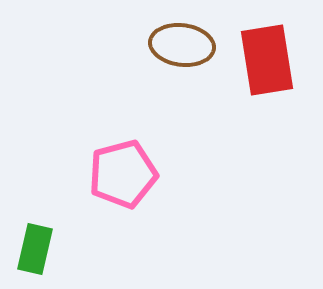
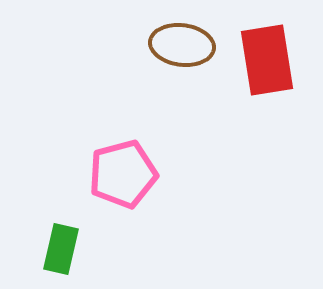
green rectangle: moved 26 px right
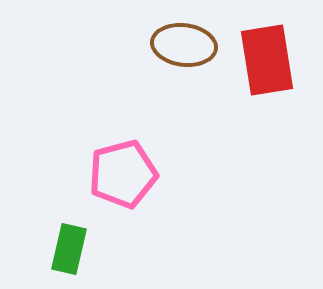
brown ellipse: moved 2 px right
green rectangle: moved 8 px right
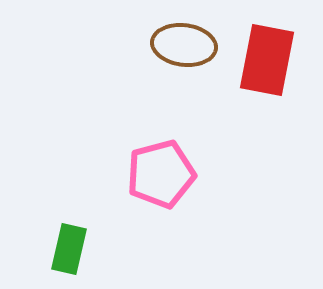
red rectangle: rotated 20 degrees clockwise
pink pentagon: moved 38 px right
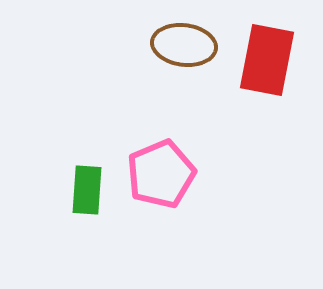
pink pentagon: rotated 8 degrees counterclockwise
green rectangle: moved 18 px right, 59 px up; rotated 9 degrees counterclockwise
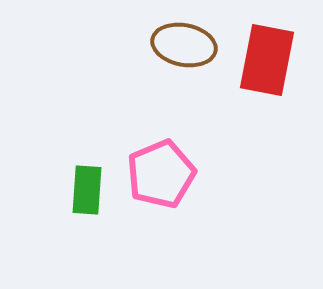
brown ellipse: rotated 4 degrees clockwise
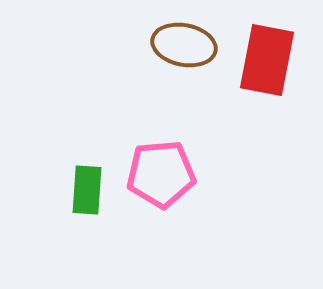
pink pentagon: rotated 18 degrees clockwise
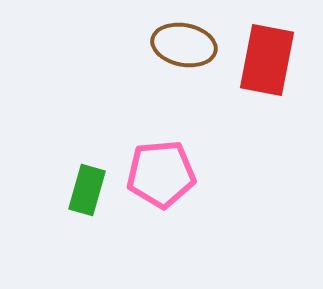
green rectangle: rotated 12 degrees clockwise
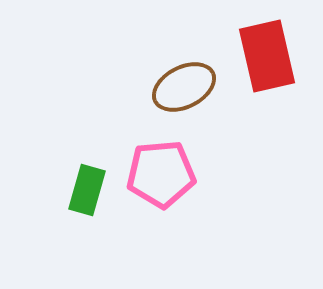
brown ellipse: moved 42 px down; rotated 38 degrees counterclockwise
red rectangle: moved 4 px up; rotated 24 degrees counterclockwise
